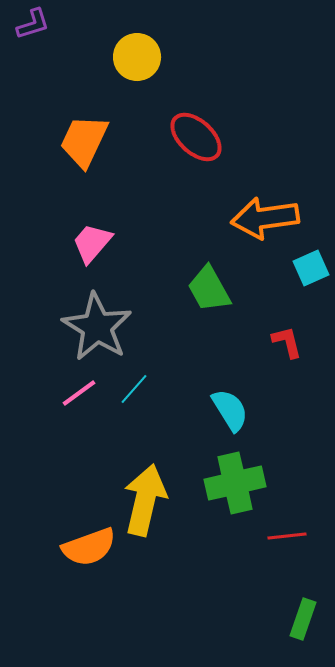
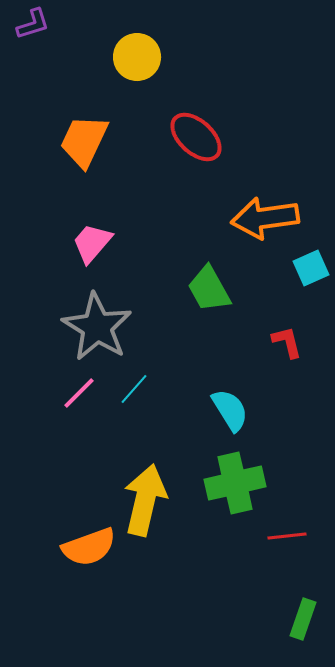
pink line: rotated 9 degrees counterclockwise
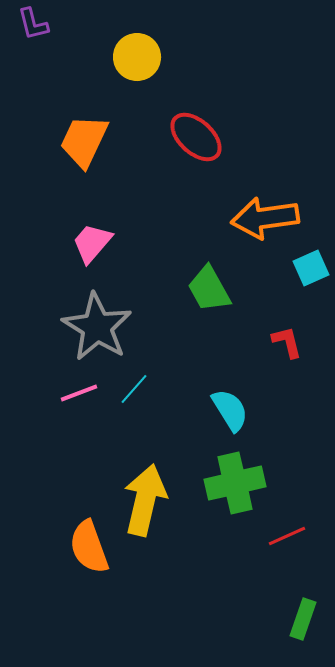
purple L-shape: rotated 93 degrees clockwise
pink line: rotated 24 degrees clockwise
red line: rotated 18 degrees counterclockwise
orange semicircle: rotated 90 degrees clockwise
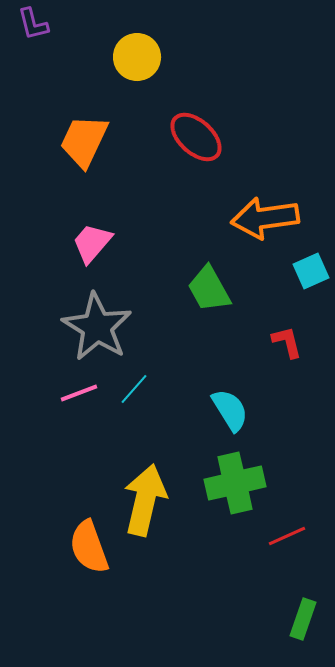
cyan square: moved 3 px down
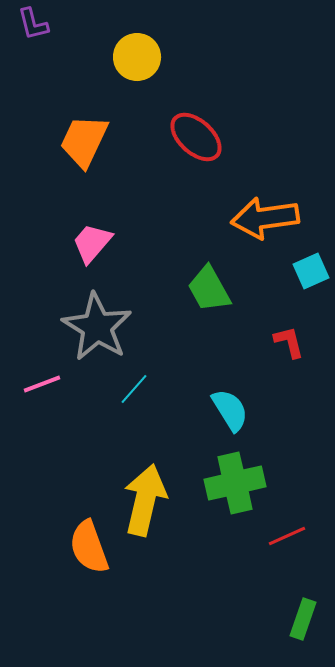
red L-shape: moved 2 px right
pink line: moved 37 px left, 9 px up
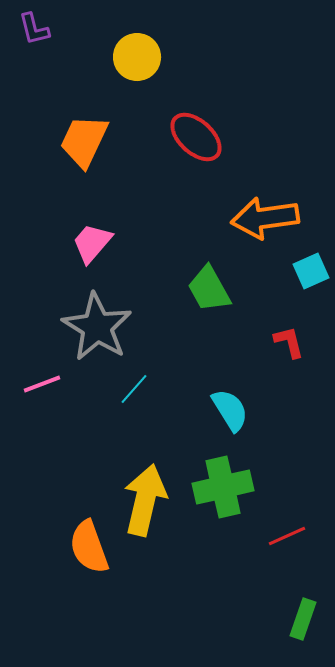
purple L-shape: moved 1 px right, 5 px down
green cross: moved 12 px left, 4 px down
